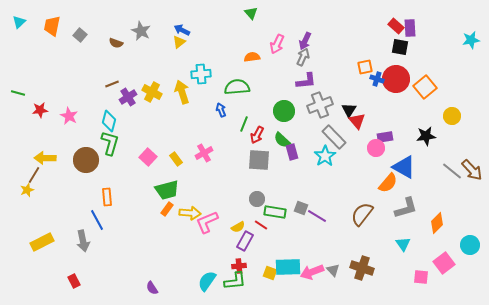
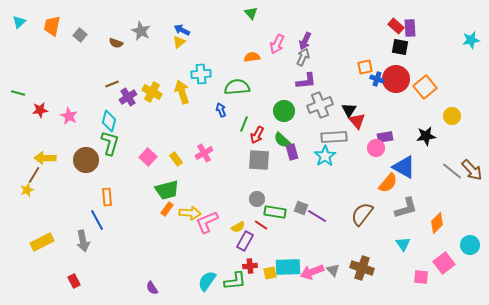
gray rectangle at (334, 137): rotated 50 degrees counterclockwise
red cross at (239, 266): moved 11 px right
yellow square at (270, 273): rotated 32 degrees counterclockwise
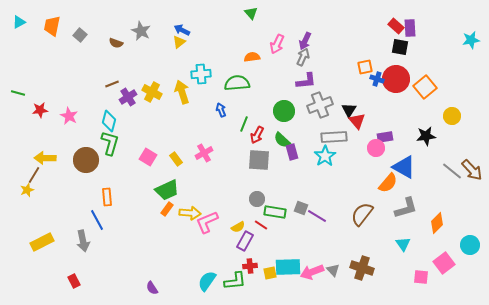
cyan triangle at (19, 22): rotated 16 degrees clockwise
green semicircle at (237, 87): moved 4 px up
pink square at (148, 157): rotated 12 degrees counterclockwise
green trapezoid at (167, 190): rotated 10 degrees counterclockwise
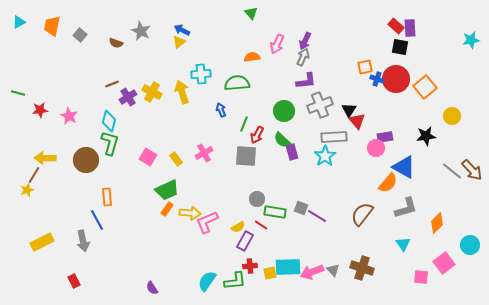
gray square at (259, 160): moved 13 px left, 4 px up
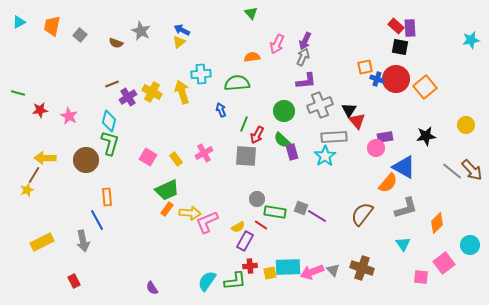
yellow circle at (452, 116): moved 14 px right, 9 px down
